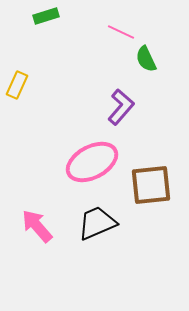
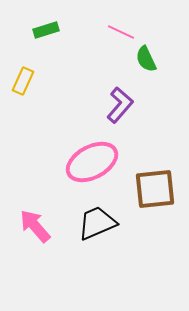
green rectangle: moved 14 px down
yellow rectangle: moved 6 px right, 4 px up
purple L-shape: moved 1 px left, 2 px up
brown square: moved 4 px right, 4 px down
pink arrow: moved 2 px left
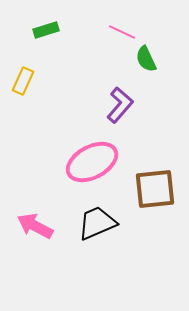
pink line: moved 1 px right
pink arrow: rotated 21 degrees counterclockwise
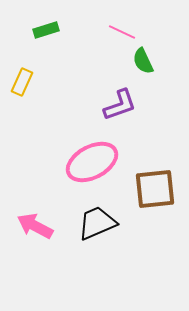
green semicircle: moved 3 px left, 2 px down
yellow rectangle: moved 1 px left, 1 px down
purple L-shape: rotated 30 degrees clockwise
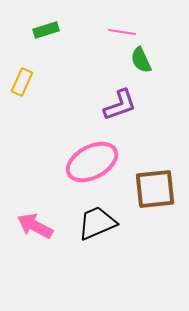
pink line: rotated 16 degrees counterclockwise
green semicircle: moved 2 px left, 1 px up
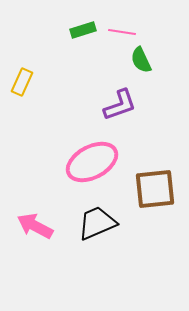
green rectangle: moved 37 px right
